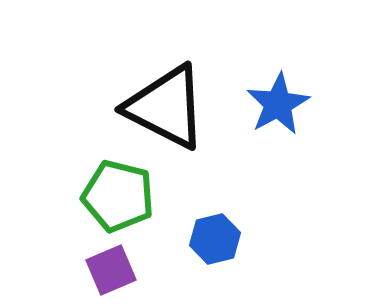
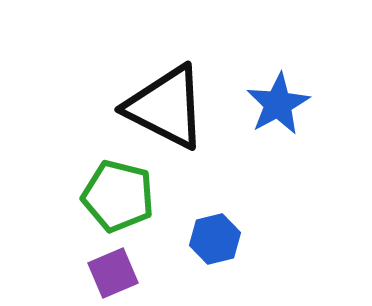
purple square: moved 2 px right, 3 px down
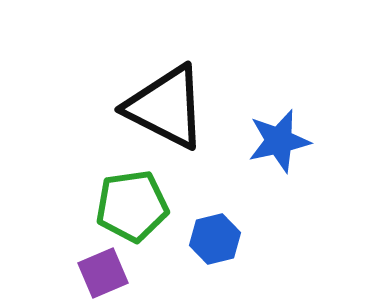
blue star: moved 1 px right, 37 px down; rotated 16 degrees clockwise
green pentagon: moved 14 px right, 10 px down; rotated 22 degrees counterclockwise
purple square: moved 10 px left
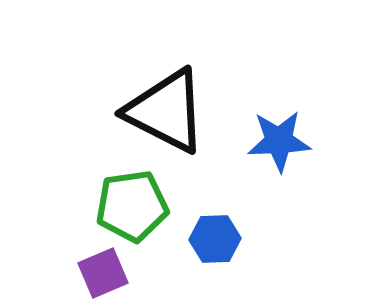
black triangle: moved 4 px down
blue star: rotated 10 degrees clockwise
blue hexagon: rotated 12 degrees clockwise
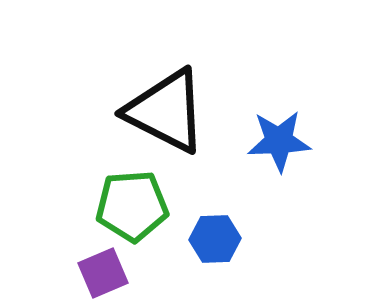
green pentagon: rotated 4 degrees clockwise
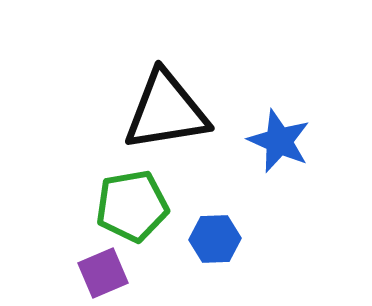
black triangle: rotated 36 degrees counterclockwise
blue star: rotated 26 degrees clockwise
green pentagon: rotated 6 degrees counterclockwise
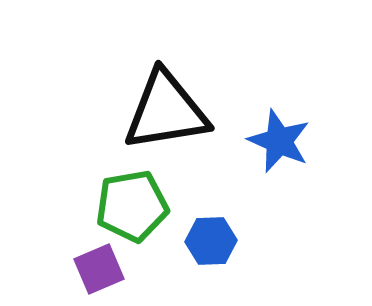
blue hexagon: moved 4 px left, 2 px down
purple square: moved 4 px left, 4 px up
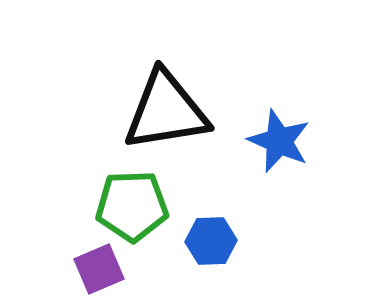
green pentagon: rotated 8 degrees clockwise
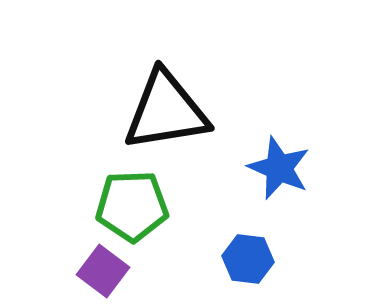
blue star: moved 27 px down
blue hexagon: moved 37 px right, 18 px down; rotated 9 degrees clockwise
purple square: moved 4 px right, 2 px down; rotated 30 degrees counterclockwise
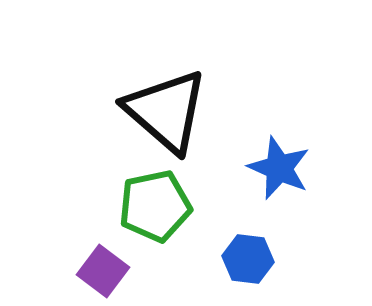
black triangle: rotated 50 degrees clockwise
green pentagon: moved 23 px right; rotated 10 degrees counterclockwise
